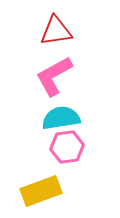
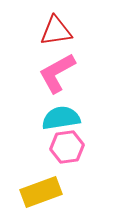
pink L-shape: moved 3 px right, 3 px up
yellow rectangle: moved 1 px down
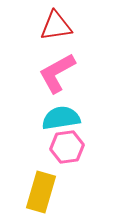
red triangle: moved 5 px up
yellow rectangle: rotated 54 degrees counterclockwise
